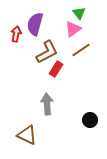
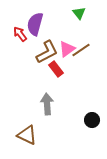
pink triangle: moved 6 px left, 20 px down
red arrow: moved 4 px right; rotated 49 degrees counterclockwise
red rectangle: rotated 70 degrees counterclockwise
black circle: moved 2 px right
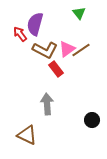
brown L-shape: moved 2 px left, 2 px up; rotated 55 degrees clockwise
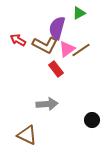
green triangle: rotated 40 degrees clockwise
purple semicircle: moved 22 px right, 4 px down
red arrow: moved 2 px left, 6 px down; rotated 21 degrees counterclockwise
brown L-shape: moved 5 px up
gray arrow: rotated 90 degrees clockwise
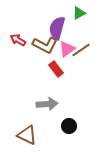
black circle: moved 23 px left, 6 px down
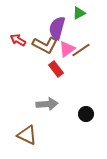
black circle: moved 17 px right, 12 px up
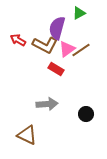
red rectangle: rotated 21 degrees counterclockwise
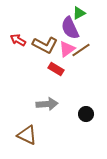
purple semicircle: moved 13 px right; rotated 40 degrees counterclockwise
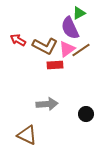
brown L-shape: moved 1 px down
red rectangle: moved 1 px left, 4 px up; rotated 35 degrees counterclockwise
